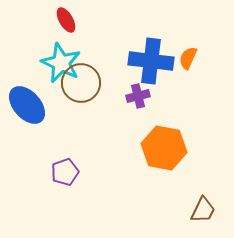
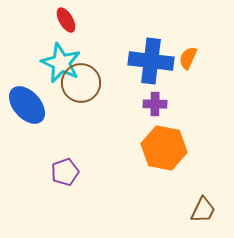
purple cross: moved 17 px right, 8 px down; rotated 15 degrees clockwise
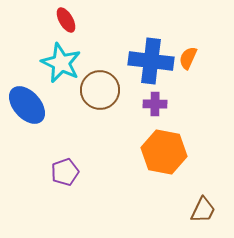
brown circle: moved 19 px right, 7 px down
orange hexagon: moved 4 px down
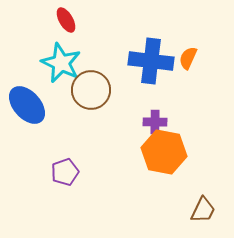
brown circle: moved 9 px left
purple cross: moved 18 px down
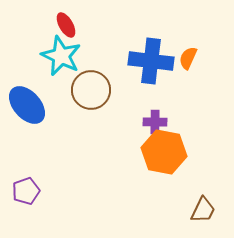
red ellipse: moved 5 px down
cyan star: moved 7 px up
purple pentagon: moved 39 px left, 19 px down
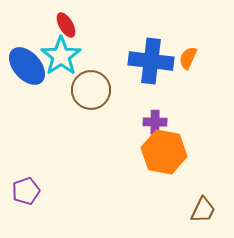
cyan star: rotated 12 degrees clockwise
blue ellipse: moved 39 px up
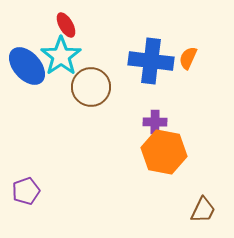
brown circle: moved 3 px up
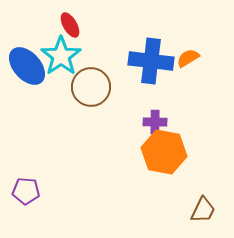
red ellipse: moved 4 px right
orange semicircle: rotated 35 degrees clockwise
purple pentagon: rotated 24 degrees clockwise
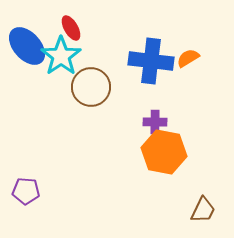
red ellipse: moved 1 px right, 3 px down
blue ellipse: moved 20 px up
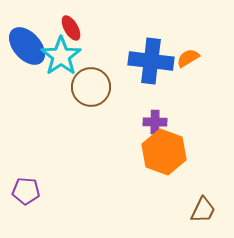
orange hexagon: rotated 9 degrees clockwise
